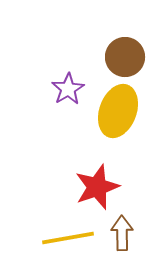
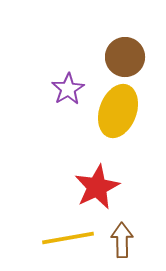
red star: rotated 6 degrees counterclockwise
brown arrow: moved 7 px down
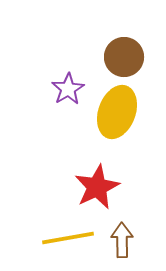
brown circle: moved 1 px left
yellow ellipse: moved 1 px left, 1 px down
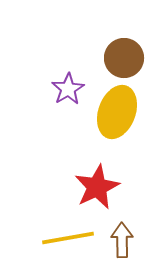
brown circle: moved 1 px down
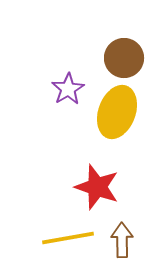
red star: rotated 27 degrees counterclockwise
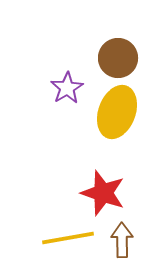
brown circle: moved 6 px left
purple star: moved 1 px left, 1 px up
red star: moved 6 px right, 6 px down
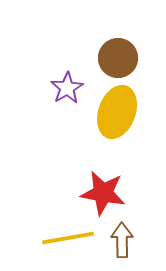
red star: rotated 9 degrees counterclockwise
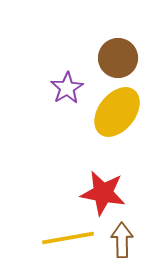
yellow ellipse: rotated 18 degrees clockwise
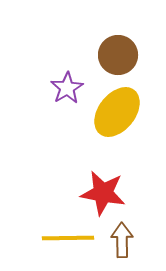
brown circle: moved 3 px up
yellow line: rotated 9 degrees clockwise
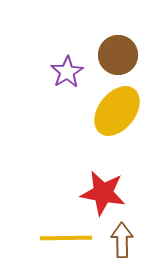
purple star: moved 16 px up
yellow ellipse: moved 1 px up
yellow line: moved 2 px left
